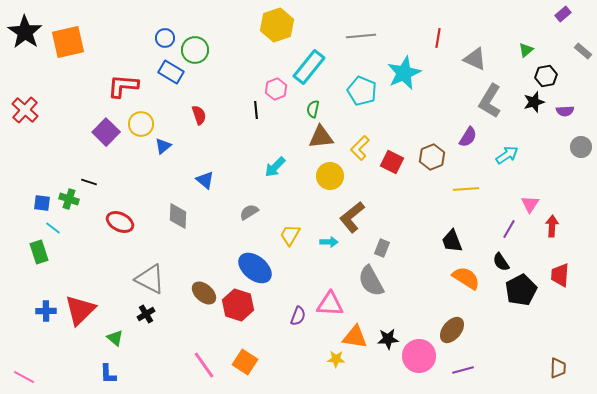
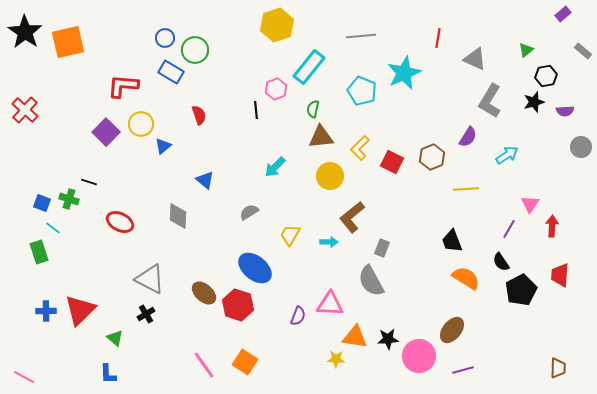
blue square at (42, 203): rotated 12 degrees clockwise
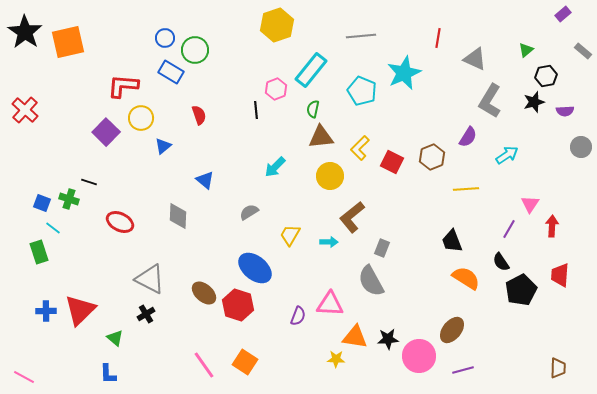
cyan rectangle at (309, 67): moved 2 px right, 3 px down
yellow circle at (141, 124): moved 6 px up
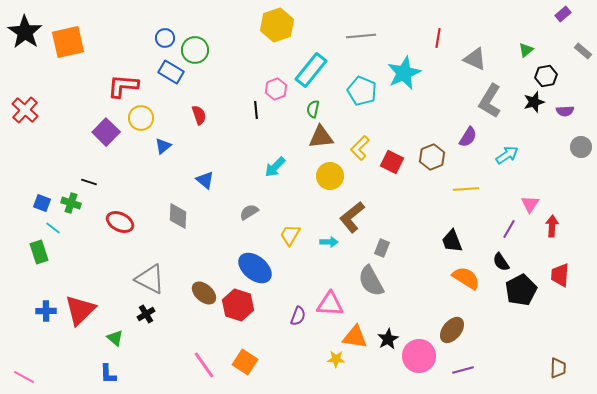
green cross at (69, 199): moved 2 px right, 4 px down
black star at (388, 339): rotated 25 degrees counterclockwise
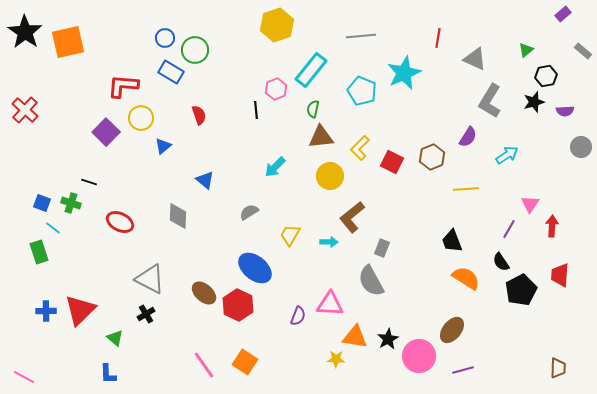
red hexagon at (238, 305): rotated 8 degrees clockwise
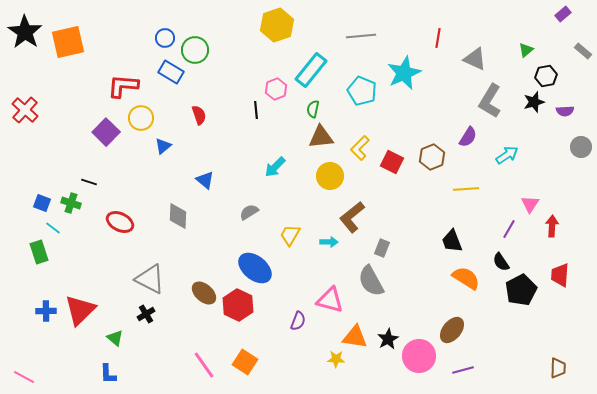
pink triangle at (330, 304): moved 4 px up; rotated 12 degrees clockwise
purple semicircle at (298, 316): moved 5 px down
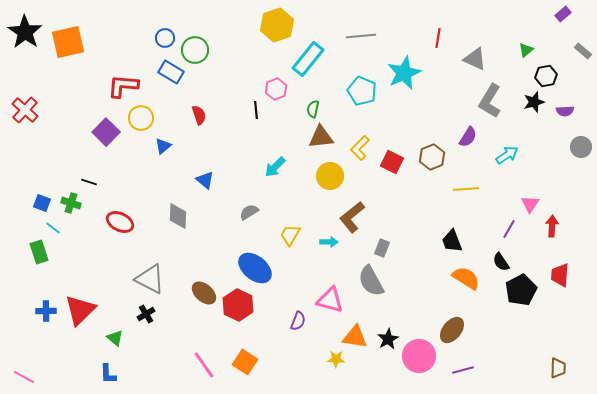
cyan rectangle at (311, 70): moved 3 px left, 11 px up
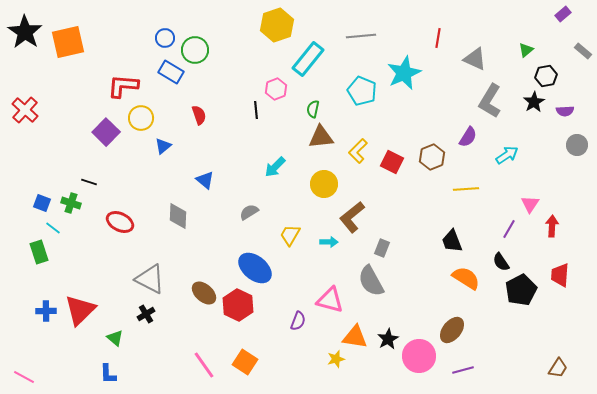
black star at (534, 102): rotated 15 degrees counterclockwise
gray circle at (581, 147): moved 4 px left, 2 px up
yellow L-shape at (360, 148): moved 2 px left, 3 px down
yellow circle at (330, 176): moved 6 px left, 8 px down
yellow star at (336, 359): rotated 18 degrees counterclockwise
brown trapezoid at (558, 368): rotated 30 degrees clockwise
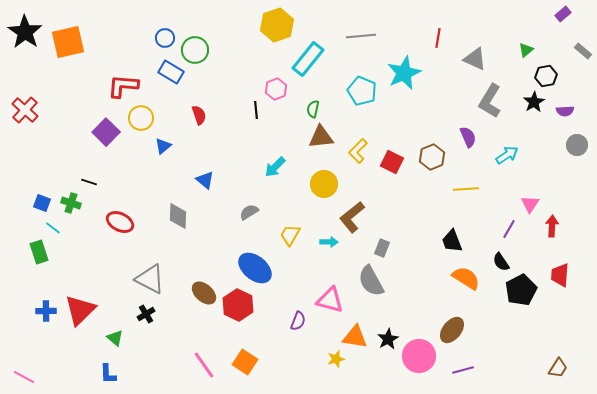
purple semicircle at (468, 137): rotated 55 degrees counterclockwise
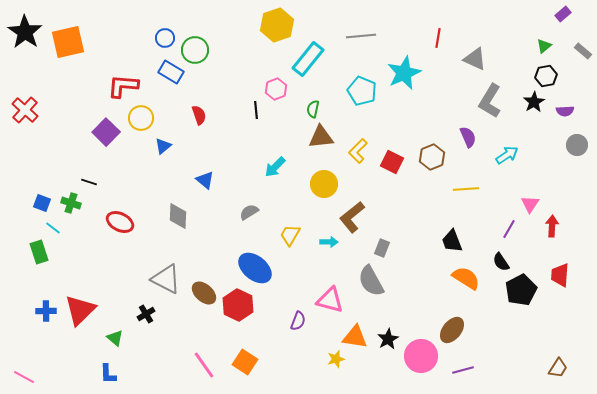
green triangle at (526, 50): moved 18 px right, 4 px up
gray triangle at (150, 279): moved 16 px right
pink circle at (419, 356): moved 2 px right
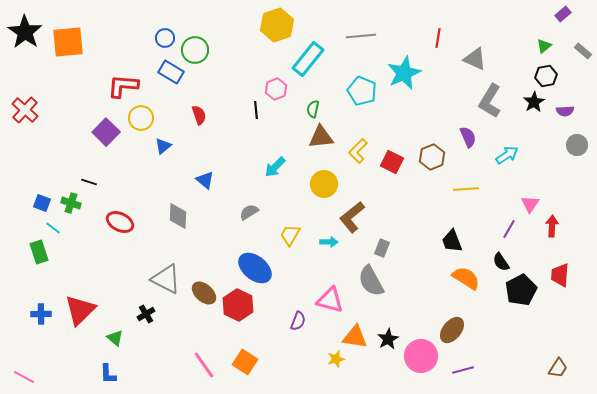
orange square at (68, 42): rotated 8 degrees clockwise
blue cross at (46, 311): moved 5 px left, 3 px down
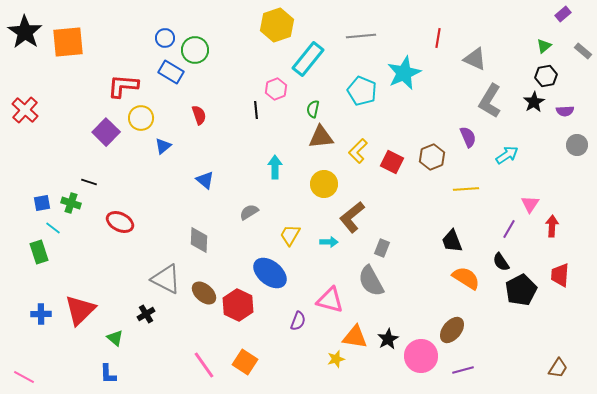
cyan arrow at (275, 167): rotated 135 degrees clockwise
blue square at (42, 203): rotated 30 degrees counterclockwise
gray diamond at (178, 216): moved 21 px right, 24 px down
blue ellipse at (255, 268): moved 15 px right, 5 px down
